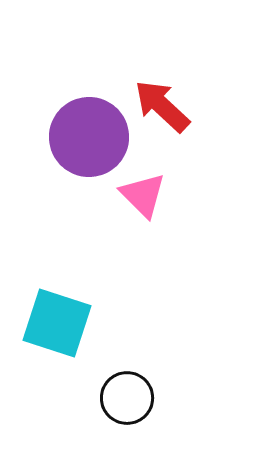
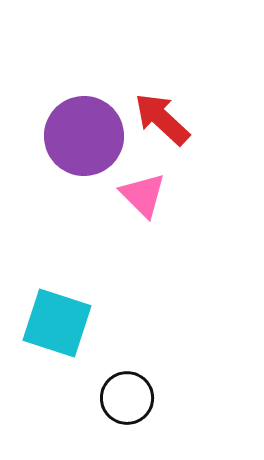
red arrow: moved 13 px down
purple circle: moved 5 px left, 1 px up
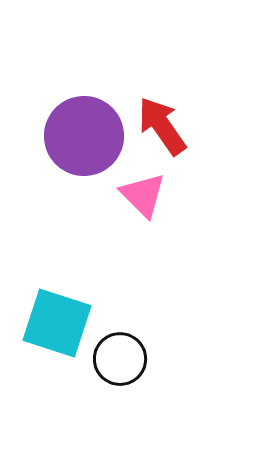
red arrow: moved 7 px down; rotated 12 degrees clockwise
black circle: moved 7 px left, 39 px up
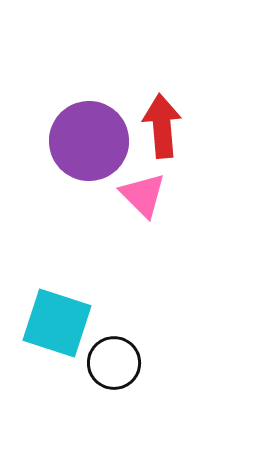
red arrow: rotated 30 degrees clockwise
purple circle: moved 5 px right, 5 px down
black circle: moved 6 px left, 4 px down
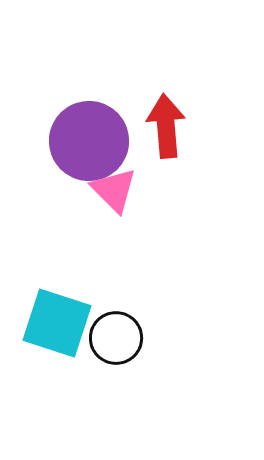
red arrow: moved 4 px right
pink triangle: moved 29 px left, 5 px up
black circle: moved 2 px right, 25 px up
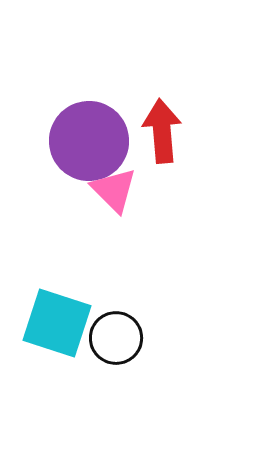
red arrow: moved 4 px left, 5 px down
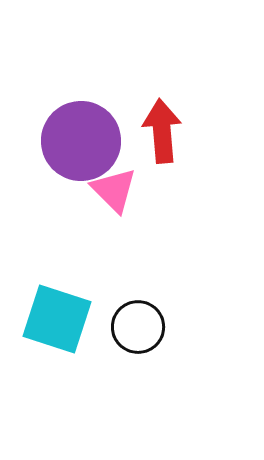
purple circle: moved 8 px left
cyan square: moved 4 px up
black circle: moved 22 px right, 11 px up
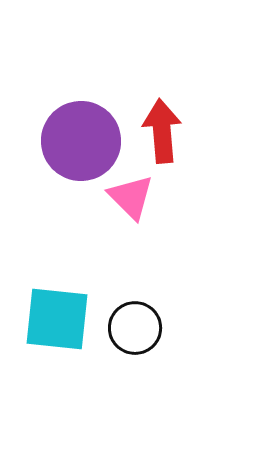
pink triangle: moved 17 px right, 7 px down
cyan square: rotated 12 degrees counterclockwise
black circle: moved 3 px left, 1 px down
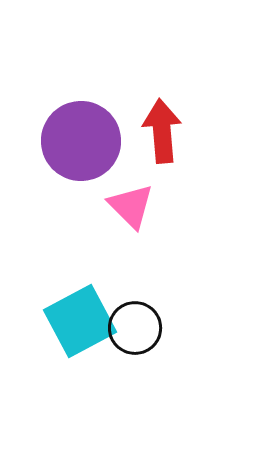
pink triangle: moved 9 px down
cyan square: moved 23 px right, 2 px down; rotated 34 degrees counterclockwise
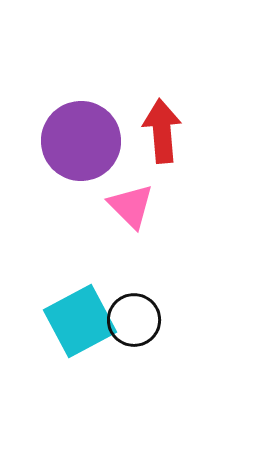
black circle: moved 1 px left, 8 px up
